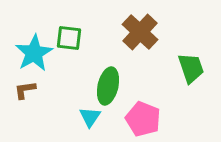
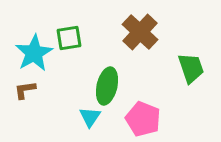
green square: rotated 16 degrees counterclockwise
green ellipse: moved 1 px left
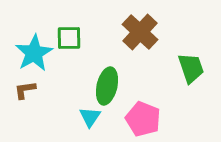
green square: rotated 8 degrees clockwise
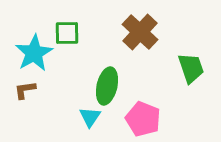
green square: moved 2 px left, 5 px up
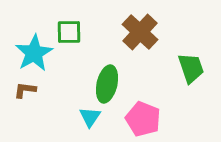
green square: moved 2 px right, 1 px up
green ellipse: moved 2 px up
brown L-shape: rotated 15 degrees clockwise
